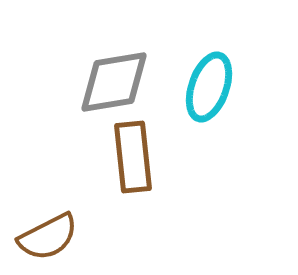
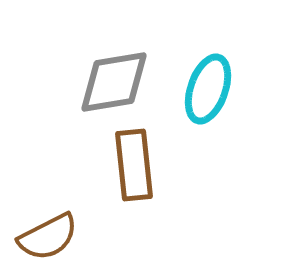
cyan ellipse: moved 1 px left, 2 px down
brown rectangle: moved 1 px right, 8 px down
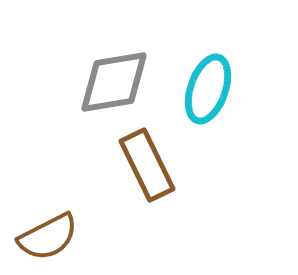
brown rectangle: moved 13 px right; rotated 20 degrees counterclockwise
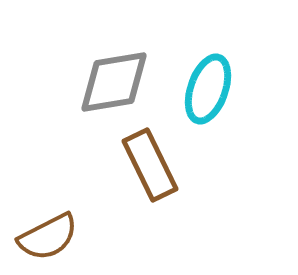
brown rectangle: moved 3 px right
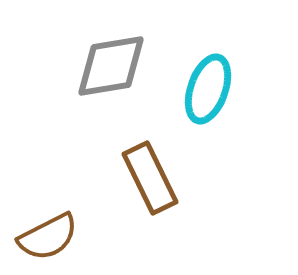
gray diamond: moved 3 px left, 16 px up
brown rectangle: moved 13 px down
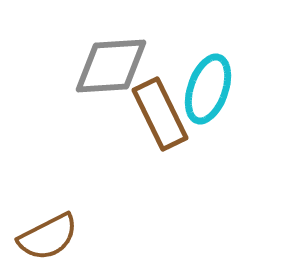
gray diamond: rotated 6 degrees clockwise
brown rectangle: moved 10 px right, 64 px up
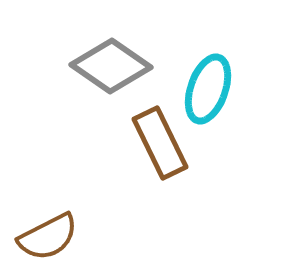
gray diamond: rotated 38 degrees clockwise
brown rectangle: moved 29 px down
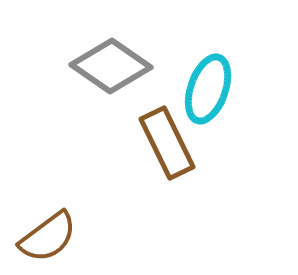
brown rectangle: moved 7 px right
brown semicircle: rotated 10 degrees counterclockwise
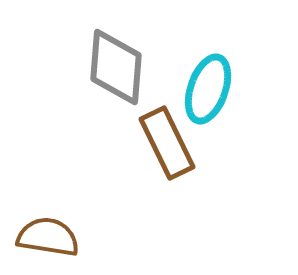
gray diamond: moved 5 px right, 1 px down; rotated 60 degrees clockwise
brown semicircle: rotated 134 degrees counterclockwise
